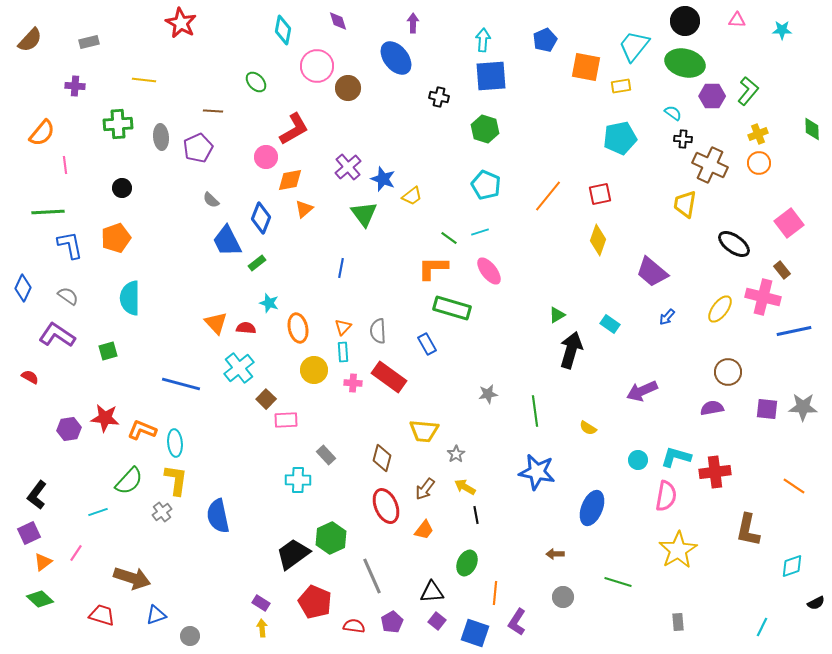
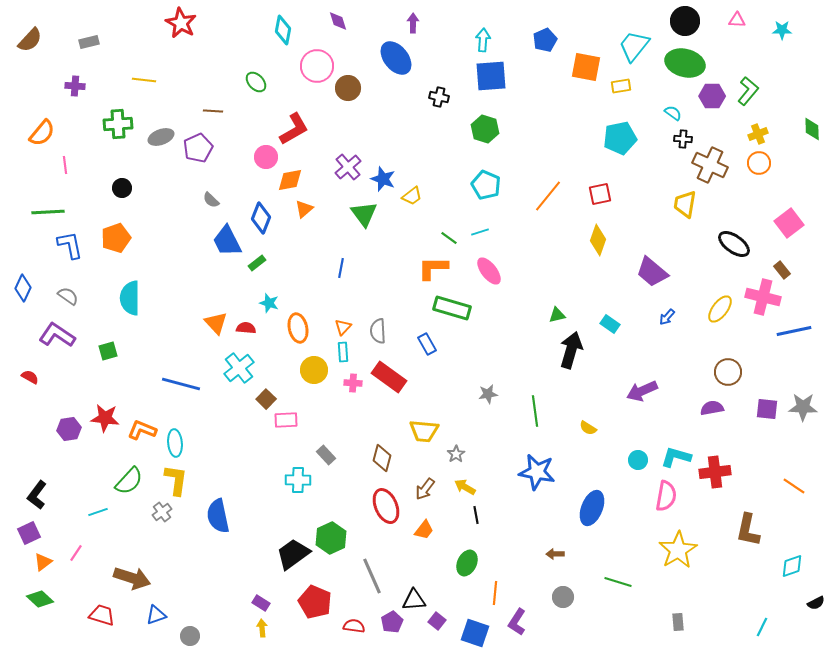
gray ellipse at (161, 137): rotated 75 degrees clockwise
green triangle at (557, 315): rotated 18 degrees clockwise
black triangle at (432, 592): moved 18 px left, 8 px down
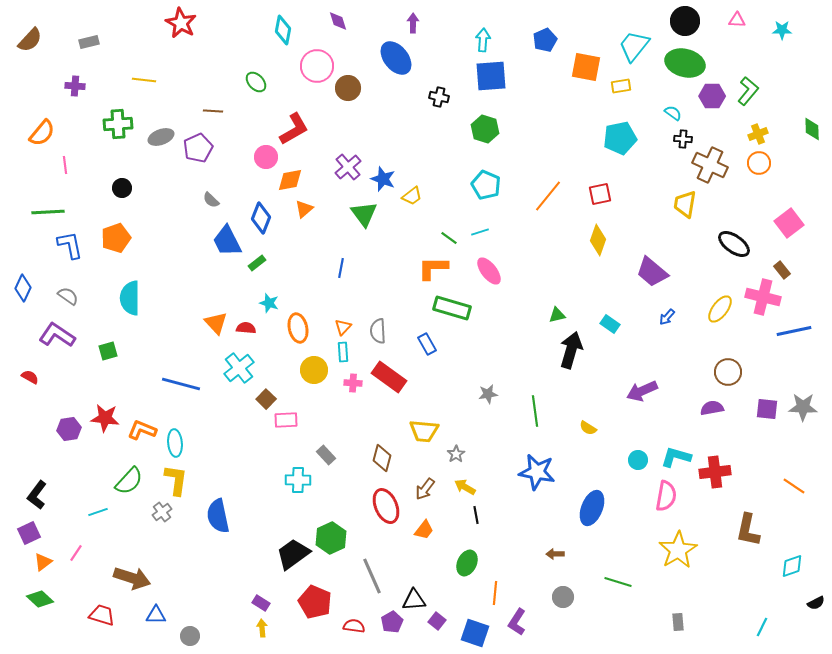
blue triangle at (156, 615): rotated 20 degrees clockwise
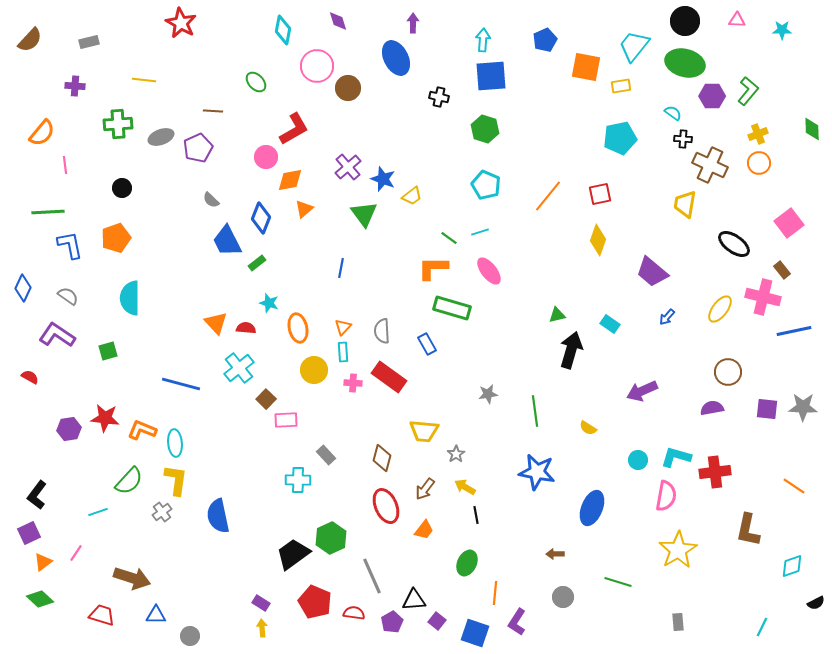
blue ellipse at (396, 58): rotated 12 degrees clockwise
gray semicircle at (378, 331): moved 4 px right
red semicircle at (354, 626): moved 13 px up
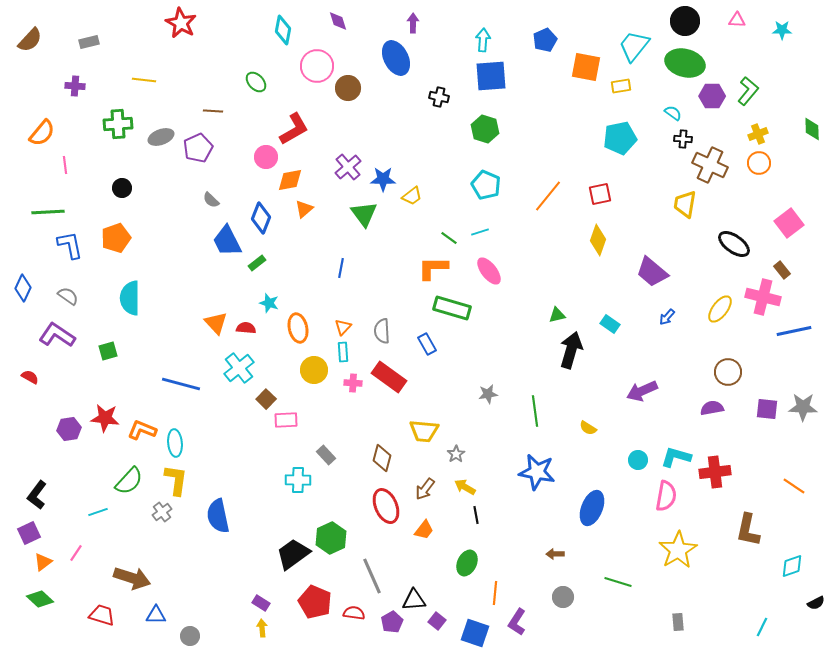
blue star at (383, 179): rotated 20 degrees counterclockwise
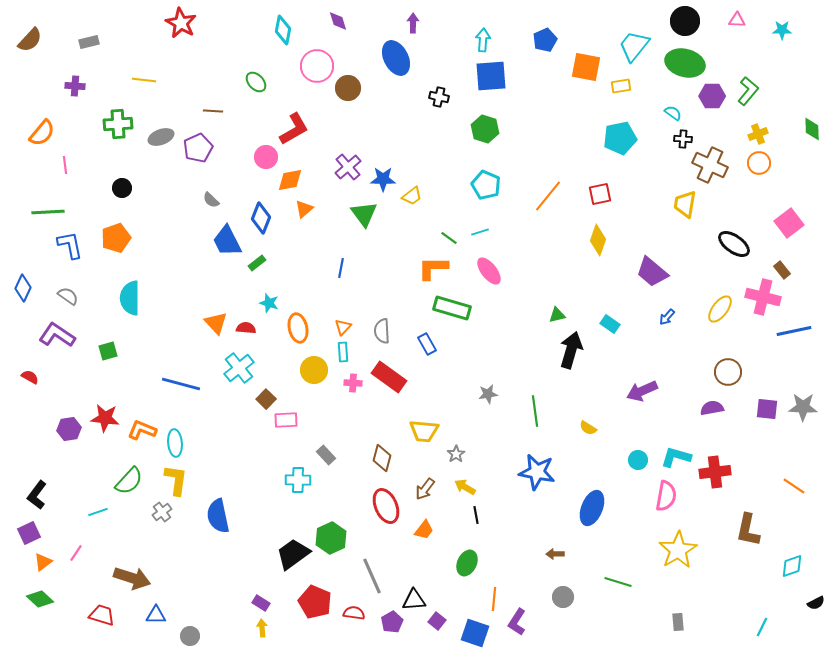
orange line at (495, 593): moved 1 px left, 6 px down
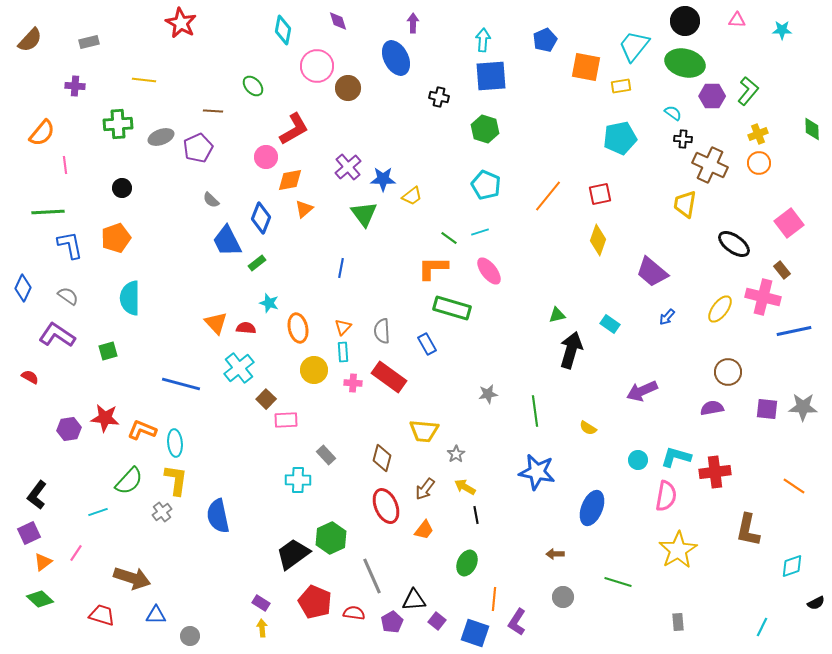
green ellipse at (256, 82): moved 3 px left, 4 px down
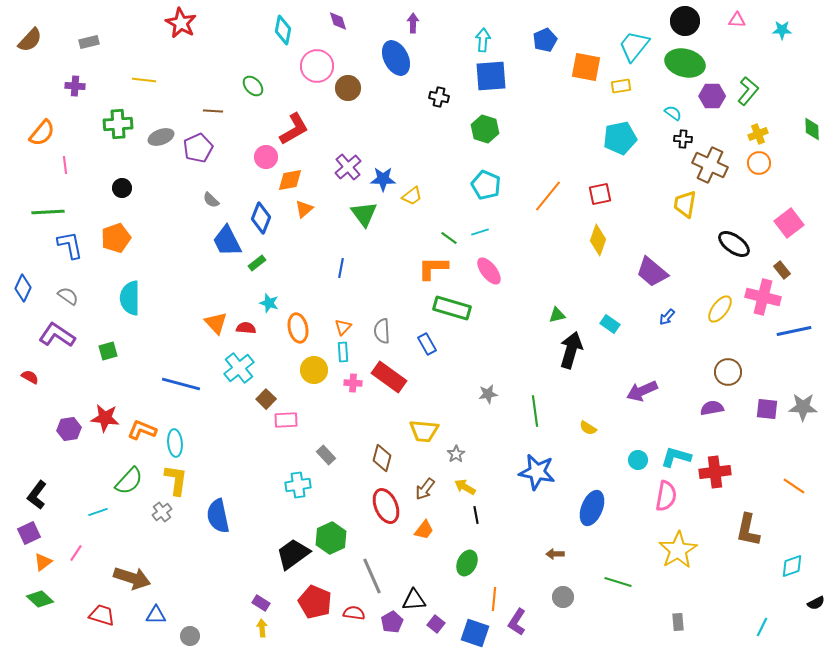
cyan cross at (298, 480): moved 5 px down; rotated 10 degrees counterclockwise
purple square at (437, 621): moved 1 px left, 3 px down
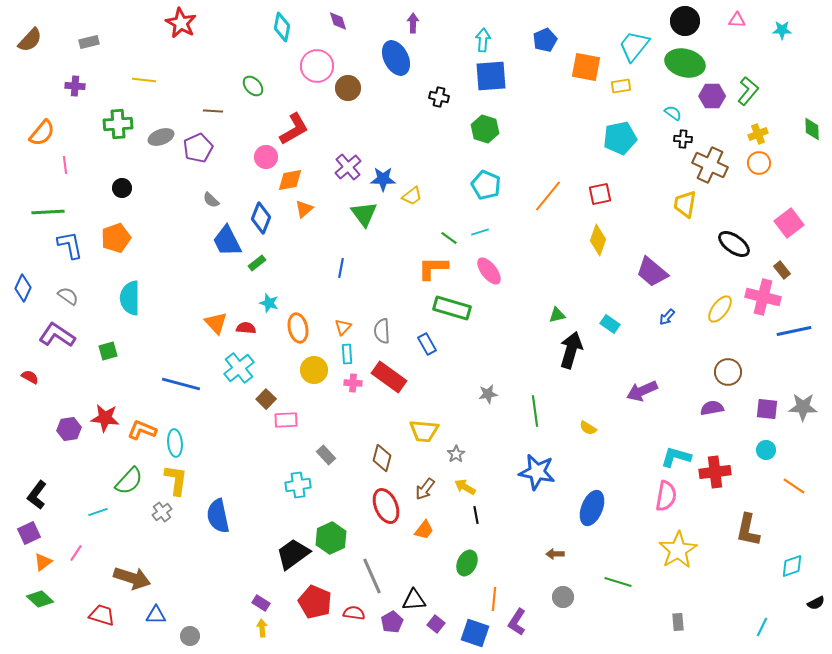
cyan diamond at (283, 30): moved 1 px left, 3 px up
cyan rectangle at (343, 352): moved 4 px right, 2 px down
cyan circle at (638, 460): moved 128 px right, 10 px up
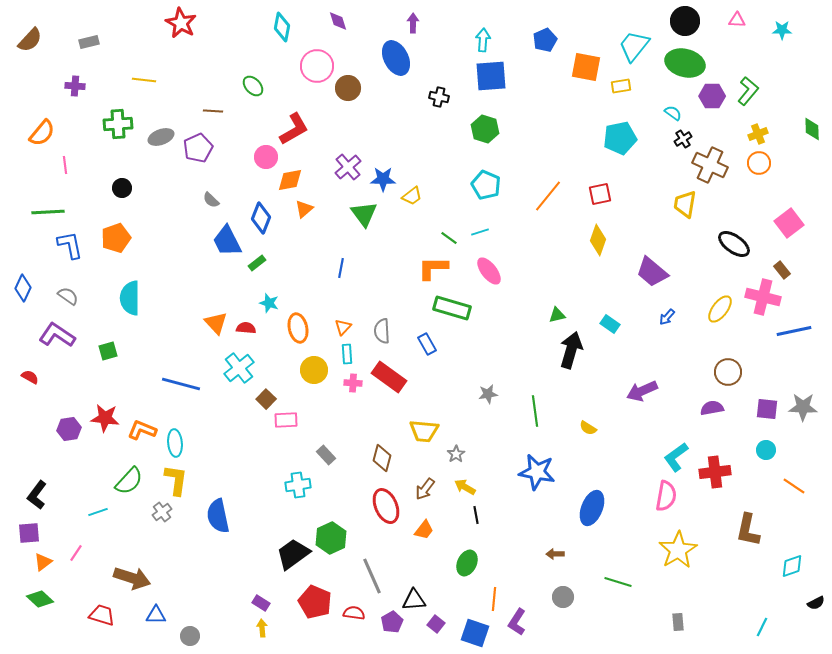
black cross at (683, 139): rotated 36 degrees counterclockwise
cyan L-shape at (676, 457): rotated 52 degrees counterclockwise
purple square at (29, 533): rotated 20 degrees clockwise
